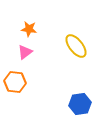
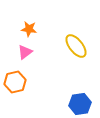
orange hexagon: rotated 20 degrees counterclockwise
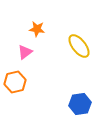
orange star: moved 8 px right
yellow ellipse: moved 3 px right
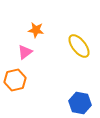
orange star: moved 1 px left, 1 px down
orange hexagon: moved 2 px up
blue hexagon: moved 1 px up; rotated 20 degrees clockwise
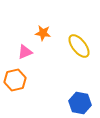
orange star: moved 7 px right, 3 px down
pink triangle: rotated 14 degrees clockwise
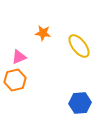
pink triangle: moved 6 px left, 5 px down
blue hexagon: rotated 15 degrees counterclockwise
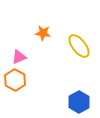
orange hexagon: rotated 20 degrees counterclockwise
blue hexagon: moved 1 px left, 1 px up; rotated 25 degrees counterclockwise
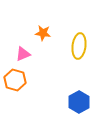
yellow ellipse: rotated 45 degrees clockwise
pink triangle: moved 4 px right, 3 px up
orange hexagon: rotated 10 degrees counterclockwise
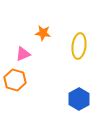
blue hexagon: moved 3 px up
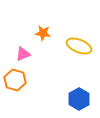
yellow ellipse: rotated 75 degrees counterclockwise
